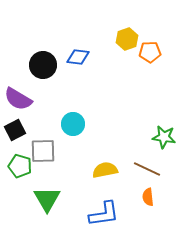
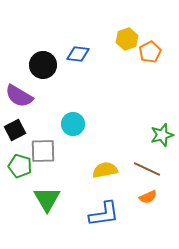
orange pentagon: rotated 25 degrees counterclockwise
blue diamond: moved 3 px up
purple semicircle: moved 1 px right, 3 px up
green star: moved 2 px left, 2 px up; rotated 25 degrees counterclockwise
orange semicircle: rotated 108 degrees counterclockwise
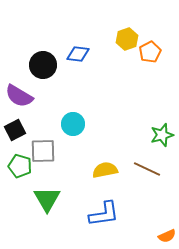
orange semicircle: moved 19 px right, 39 px down
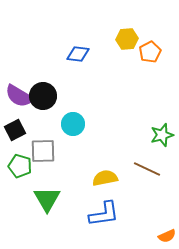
yellow hexagon: rotated 15 degrees clockwise
black circle: moved 31 px down
yellow semicircle: moved 8 px down
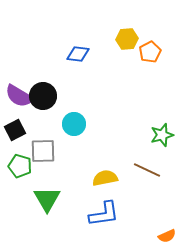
cyan circle: moved 1 px right
brown line: moved 1 px down
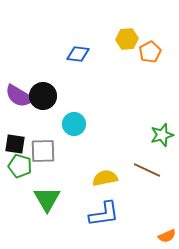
black square: moved 14 px down; rotated 35 degrees clockwise
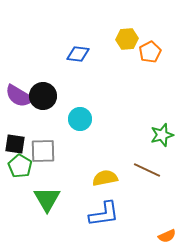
cyan circle: moved 6 px right, 5 px up
green pentagon: rotated 15 degrees clockwise
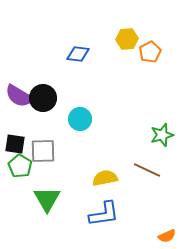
black circle: moved 2 px down
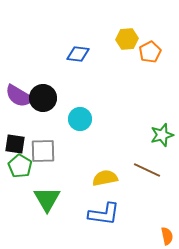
blue L-shape: rotated 16 degrees clockwise
orange semicircle: rotated 78 degrees counterclockwise
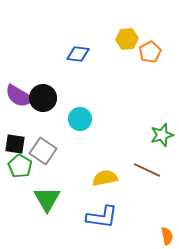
gray square: rotated 36 degrees clockwise
blue L-shape: moved 2 px left, 3 px down
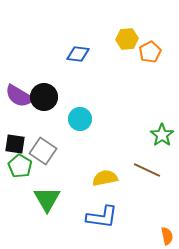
black circle: moved 1 px right, 1 px up
green star: rotated 20 degrees counterclockwise
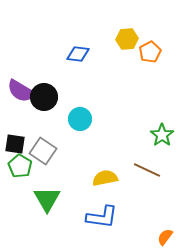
purple semicircle: moved 2 px right, 5 px up
orange semicircle: moved 2 px left, 1 px down; rotated 132 degrees counterclockwise
